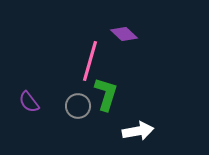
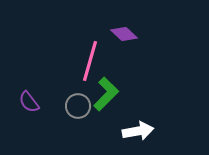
green L-shape: rotated 28 degrees clockwise
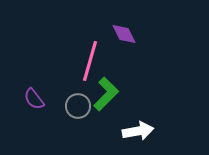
purple diamond: rotated 20 degrees clockwise
purple semicircle: moved 5 px right, 3 px up
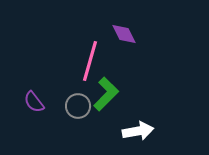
purple semicircle: moved 3 px down
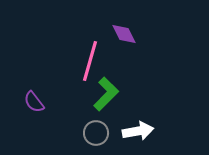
gray circle: moved 18 px right, 27 px down
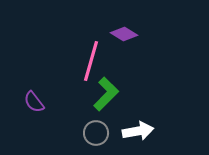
purple diamond: rotated 32 degrees counterclockwise
pink line: moved 1 px right
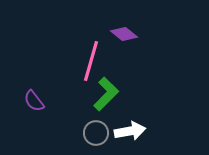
purple diamond: rotated 8 degrees clockwise
purple semicircle: moved 1 px up
white arrow: moved 8 px left
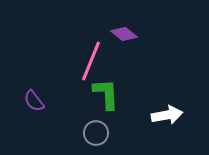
pink line: rotated 6 degrees clockwise
green L-shape: rotated 48 degrees counterclockwise
white arrow: moved 37 px right, 16 px up
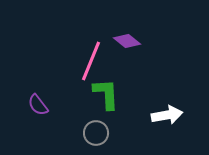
purple diamond: moved 3 px right, 7 px down
purple semicircle: moved 4 px right, 4 px down
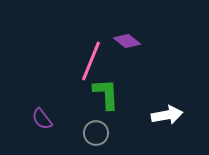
purple semicircle: moved 4 px right, 14 px down
